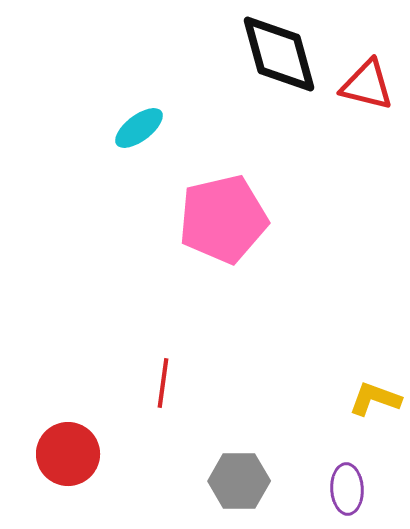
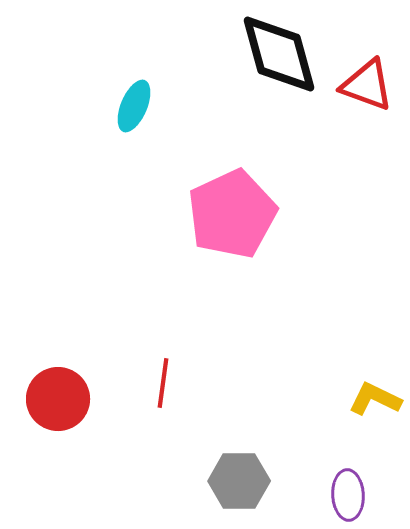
red triangle: rotated 6 degrees clockwise
cyan ellipse: moved 5 px left, 22 px up; rotated 30 degrees counterclockwise
pink pentagon: moved 9 px right, 5 px up; rotated 12 degrees counterclockwise
yellow L-shape: rotated 6 degrees clockwise
red circle: moved 10 px left, 55 px up
purple ellipse: moved 1 px right, 6 px down
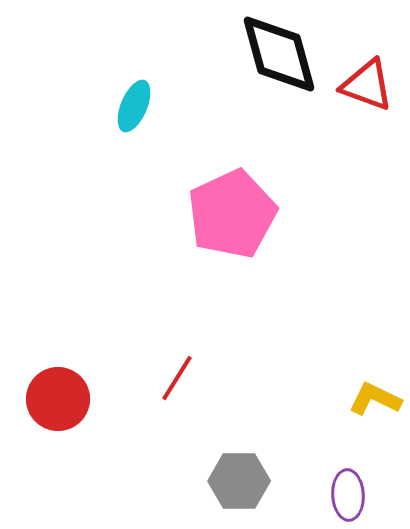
red line: moved 14 px right, 5 px up; rotated 24 degrees clockwise
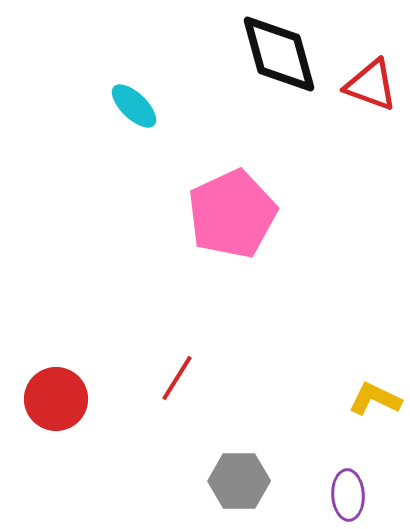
red triangle: moved 4 px right
cyan ellipse: rotated 69 degrees counterclockwise
red circle: moved 2 px left
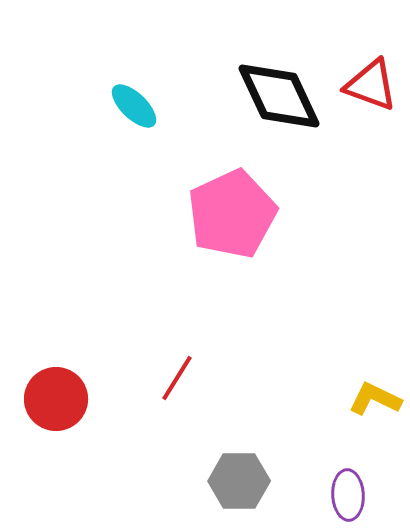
black diamond: moved 42 px down; rotated 10 degrees counterclockwise
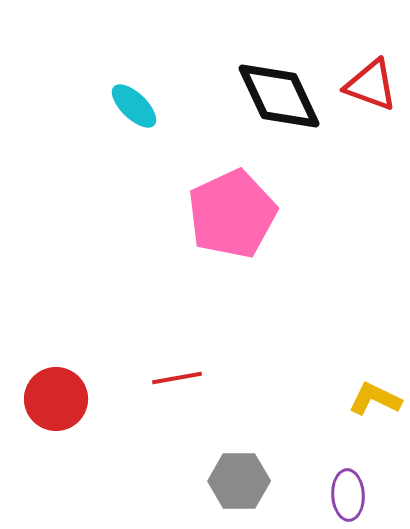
red line: rotated 48 degrees clockwise
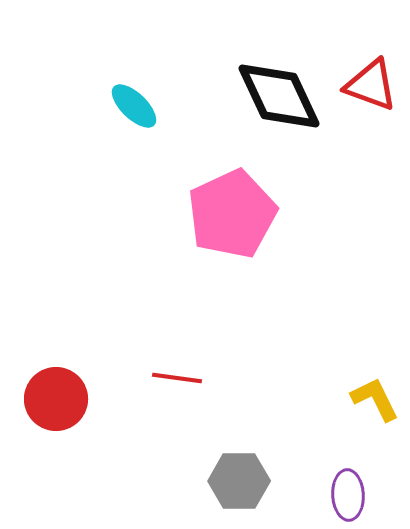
red line: rotated 18 degrees clockwise
yellow L-shape: rotated 38 degrees clockwise
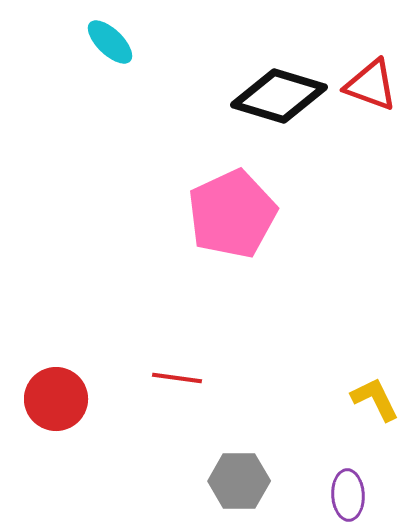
black diamond: rotated 48 degrees counterclockwise
cyan ellipse: moved 24 px left, 64 px up
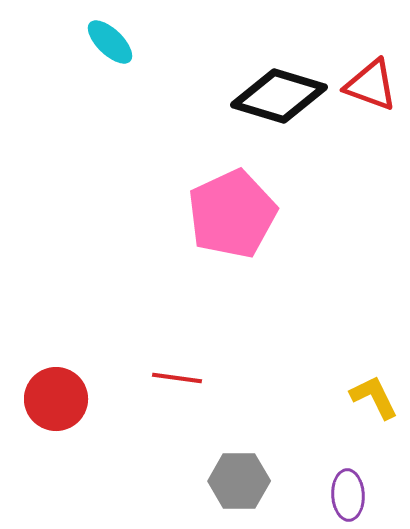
yellow L-shape: moved 1 px left, 2 px up
